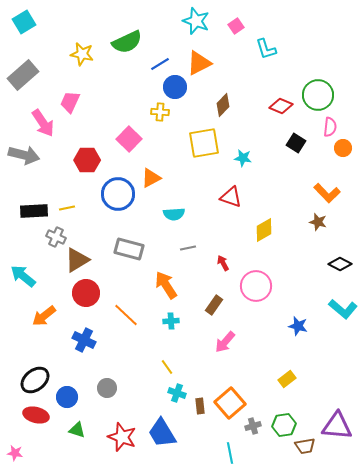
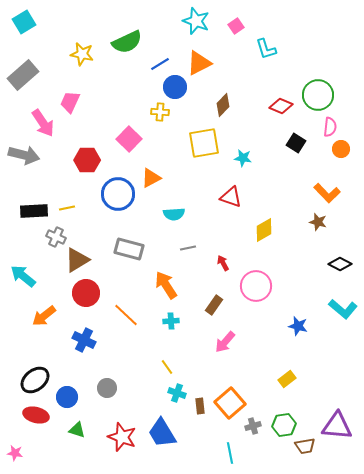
orange circle at (343, 148): moved 2 px left, 1 px down
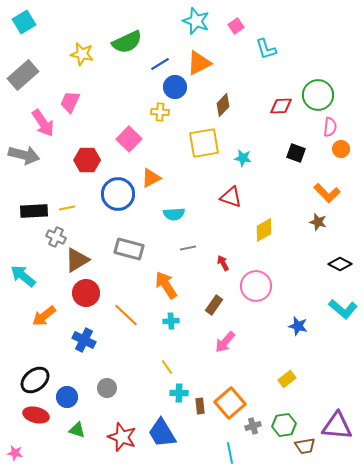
red diamond at (281, 106): rotated 25 degrees counterclockwise
black square at (296, 143): moved 10 px down; rotated 12 degrees counterclockwise
cyan cross at (177, 393): moved 2 px right; rotated 18 degrees counterclockwise
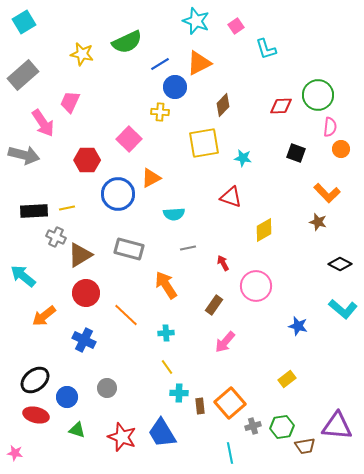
brown triangle at (77, 260): moved 3 px right, 5 px up
cyan cross at (171, 321): moved 5 px left, 12 px down
green hexagon at (284, 425): moved 2 px left, 2 px down
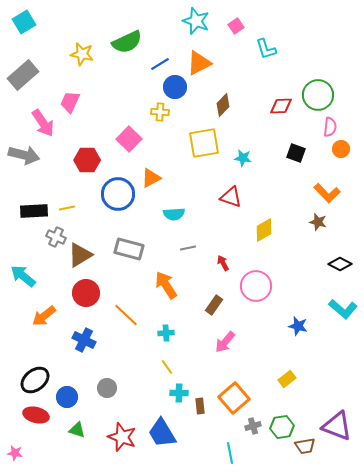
orange square at (230, 403): moved 4 px right, 5 px up
purple triangle at (337, 426): rotated 16 degrees clockwise
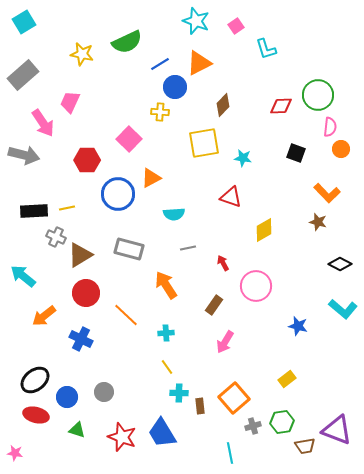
blue cross at (84, 340): moved 3 px left, 1 px up
pink arrow at (225, 342): rotated 10 degrees counterclockwise
gray circle at (107, 388): moved 3 px left, 4 px down
purple triangle at (337, 426): moved 4 px down
green hexagon at (282, 427): moved 5 px up
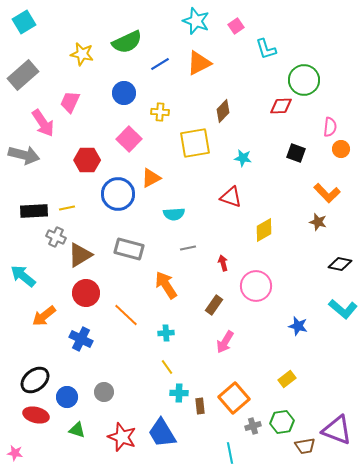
blue circle at (175, 87): moved 51 px left, 6 px down
green circle at (318, 95): moved 14 px left, 15 px up
brown diamond at (223, 105): moved 6 px down
yellow square at (204, 143): moved 9 px left
red arrow at (223, 263): rotated 14 degrees clockwise
black diamond at (340, 264): rotated 15 degrees counterclockwise
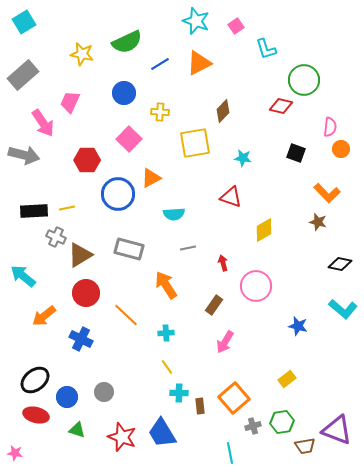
red diamond at (281, 106): rotated 15 degrees clockwise
